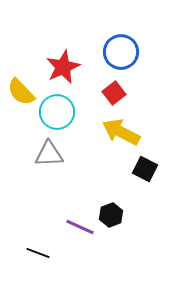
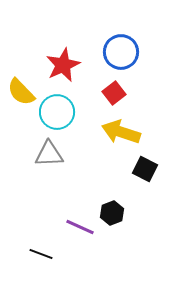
red star: moved 2 px up
yellow arrow: rotated 9 degrees counterclockwise
black hexagon: moved 1 px right, 2 px up
black line: moved 3 px right, 1 px down
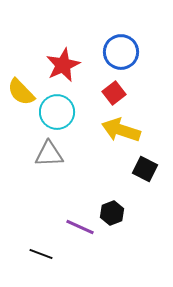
yellow arrow: moved 2 px up
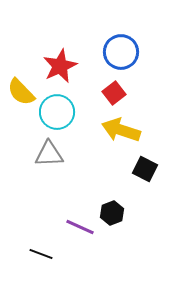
red star: moved 3 px left, 1 px down
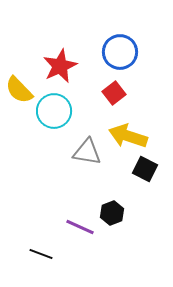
blue circle: moved 1 px left
yellow semicircle: moved 2 px left, 2 px up
cyan circle: moved 3 px left, 1 px up
yellow arrow: moved 7 px right, 6 px down
gray triangle: moved 38 px right, 2 px up; rotated 12 degrees clockwise
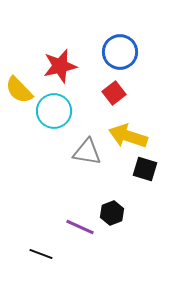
red star: rotated 12 degrees clockwise
black square: rotated 10 degrees counterclockwise
